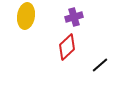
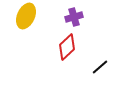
yellow ellipse: rotated 15 degrees clockwise
black line: moved 2 px down
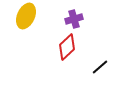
purple cross: moved 2 px down
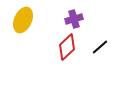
yellow ellipse: moved 3 px left, 4 px down
black line: moved 20 px up
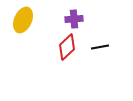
purple cross: rotated 12 degrees clockwise
black line: rotated 30 degrees clockwise
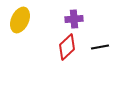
yellow ellipse: moved 3 px left
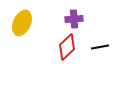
yellow ellipse: moved 2 px right, 3 px down
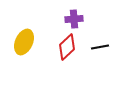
yellow ellipse: moved 2 px right, 19 px down
